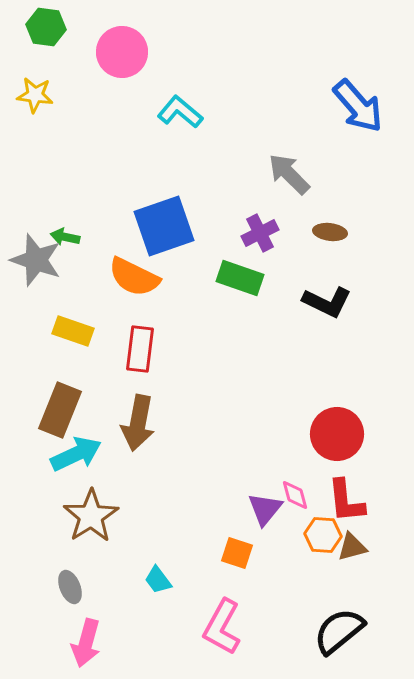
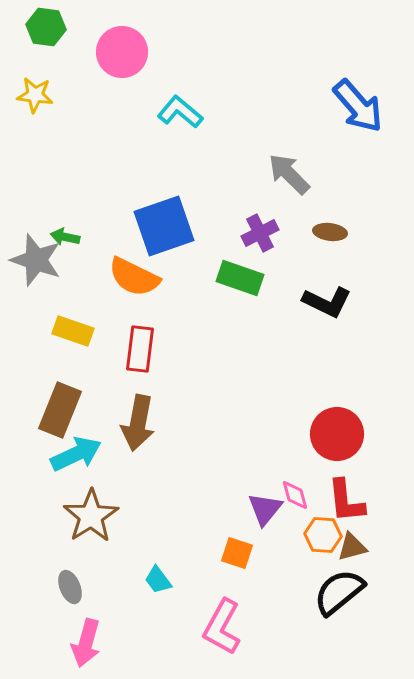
black semicircle: moved 39 px up
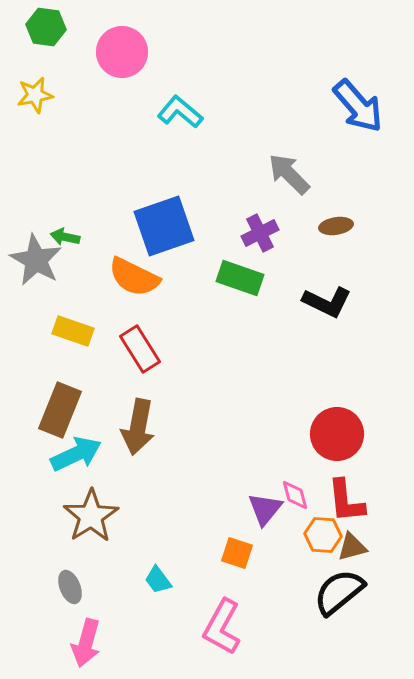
yellow star: rotated 18 degrees counterclockwise
brown ellipse: moved 6 px right, 6 px up; rotated 16 degrees counterclockwise
gray star: rotated 10 degrees clockwise
red rectangle: rotated 39 degrees counterclockwise
brown arrow: moved 4 px down
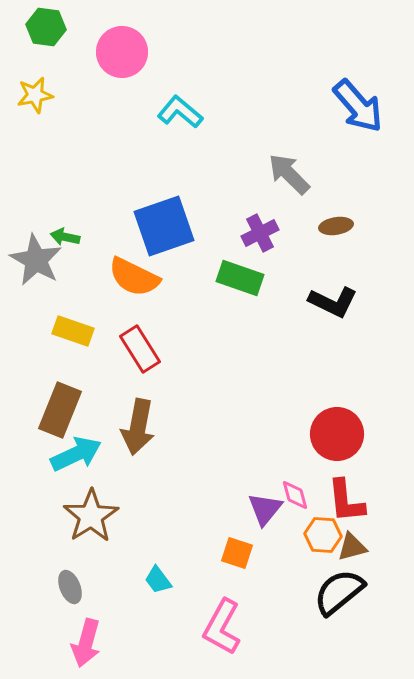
black L-shape: moved 6 px right
